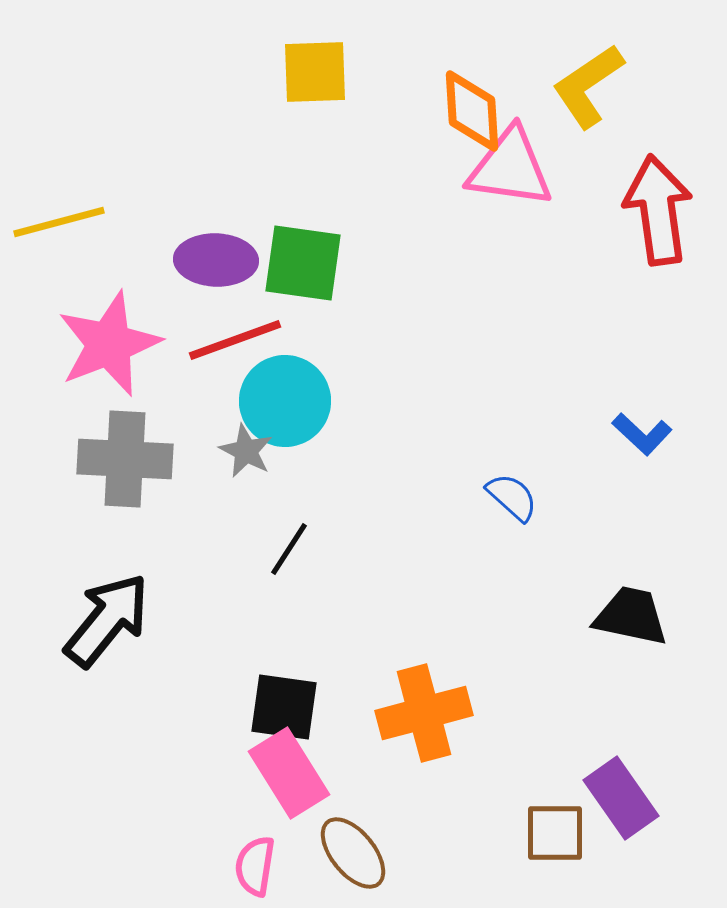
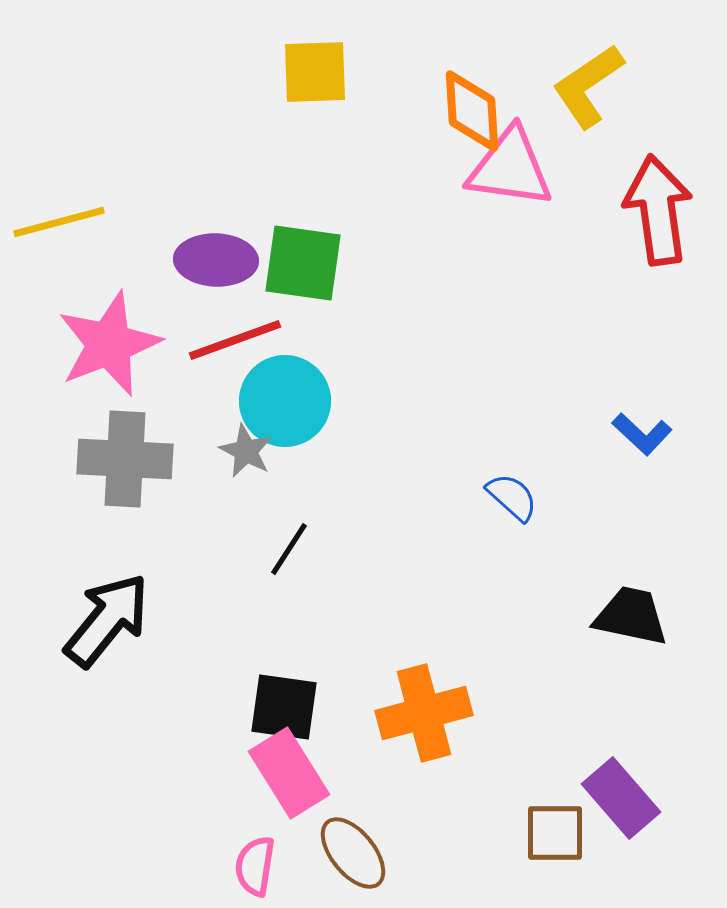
purple rectangle: rotated 6 degrees counterclockwise
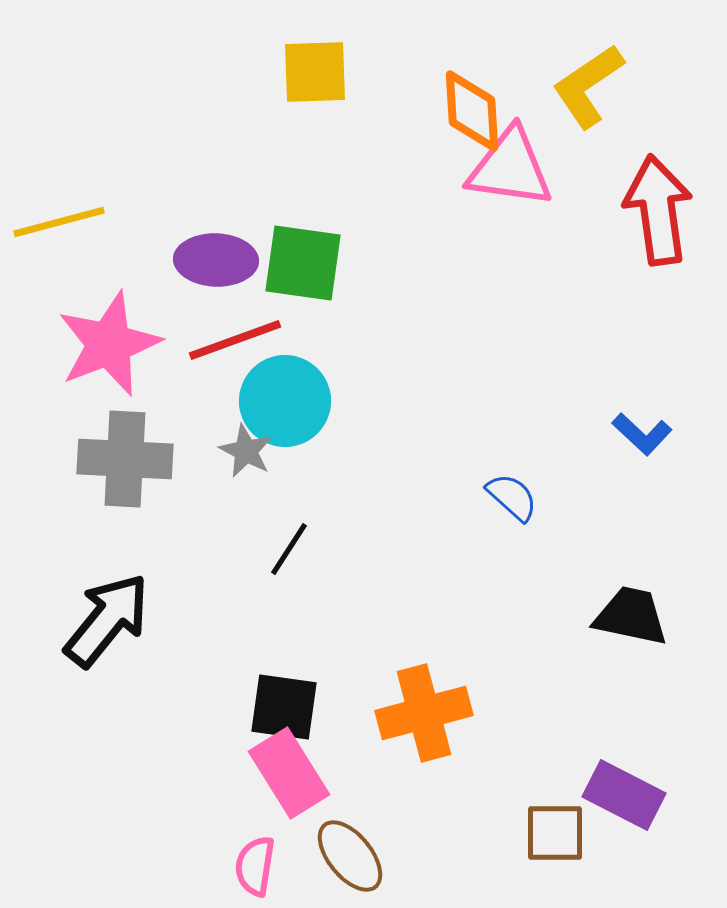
purple rectangle: moved 3 px right, 3 px up; rotated 22 degrees counterclockwise
brown ellipse: moved 3 px left, 3 px down
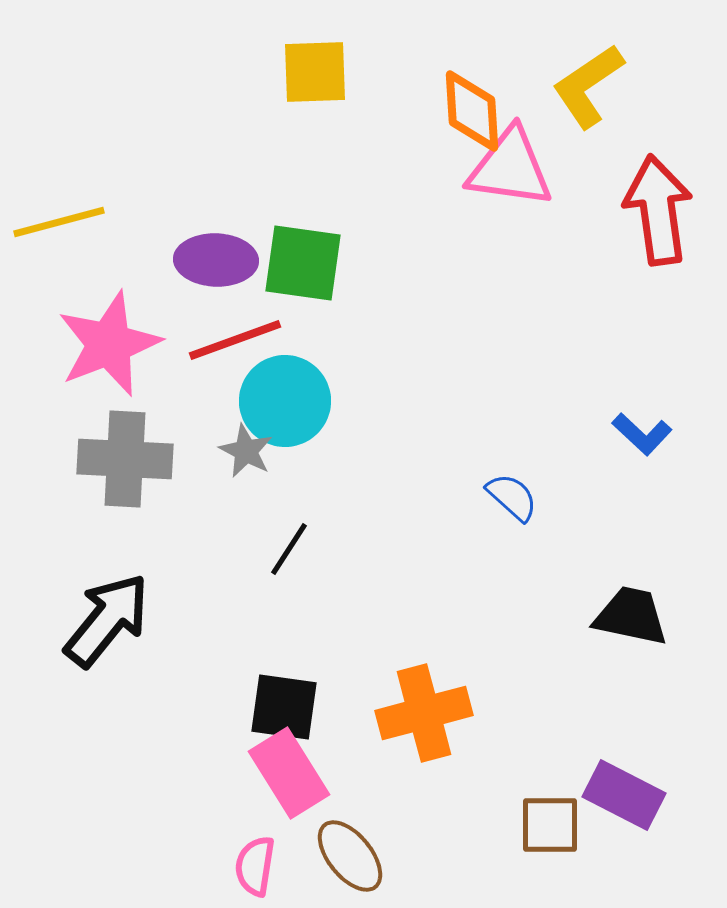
brown square: moved 5 px left, 8 px up
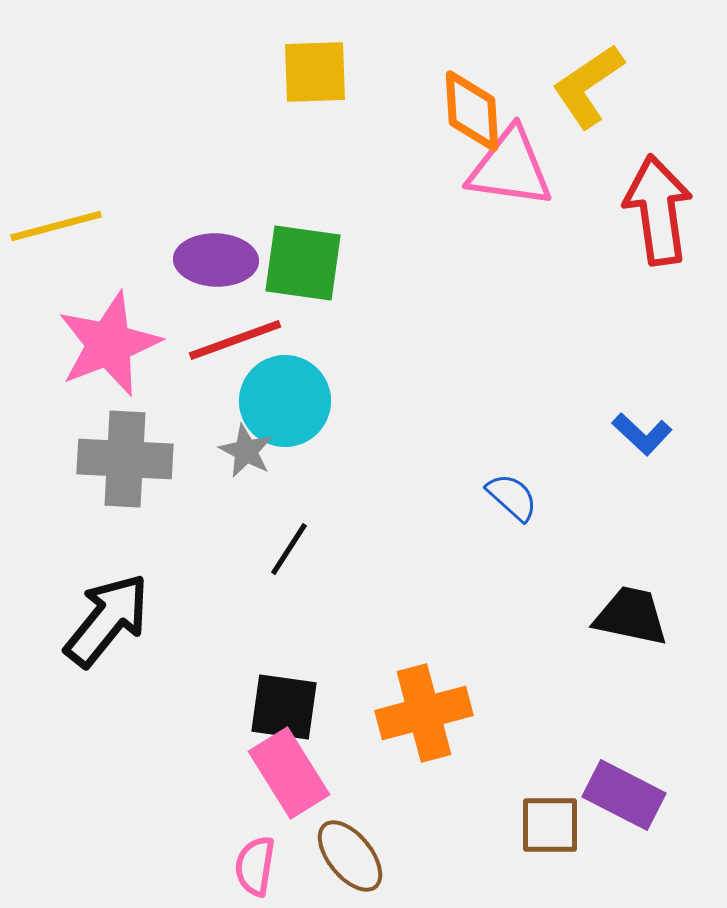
yellow line: moved 3 px left, 4 px down
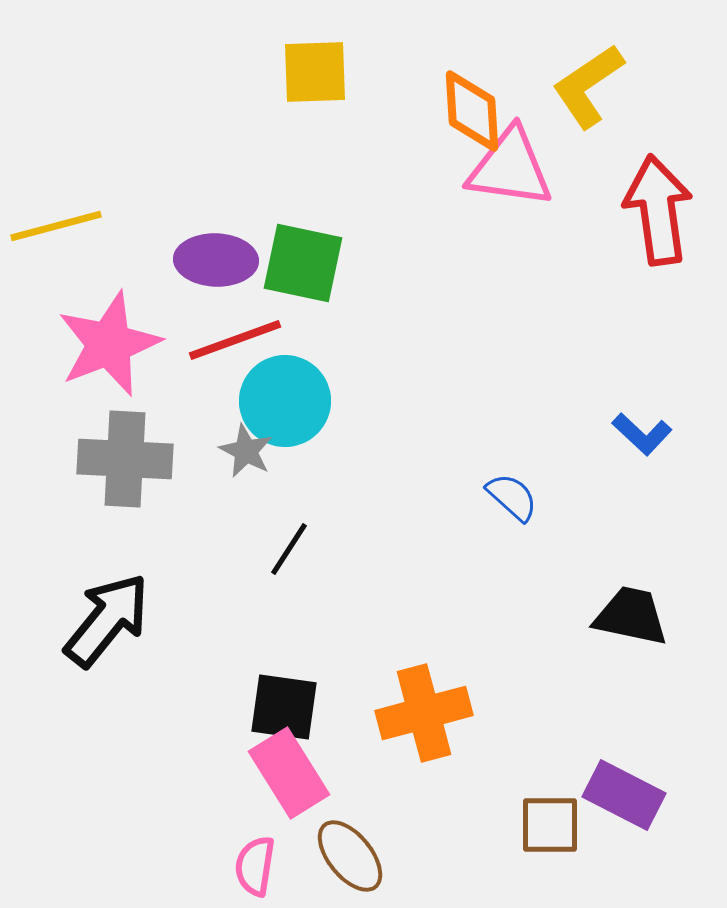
green square: rotated 4 degrees clockwise
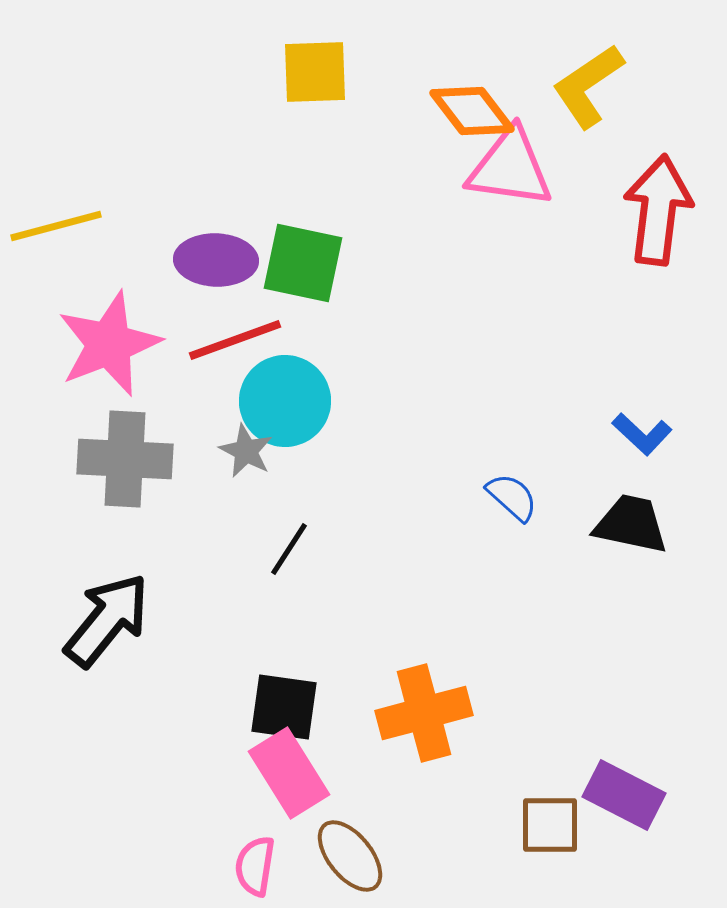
orange diamond: rotated 34 degrees counterclockwise
red arrow: rotated 15 degrees clockwise
black trapezoid: moved 92 px up
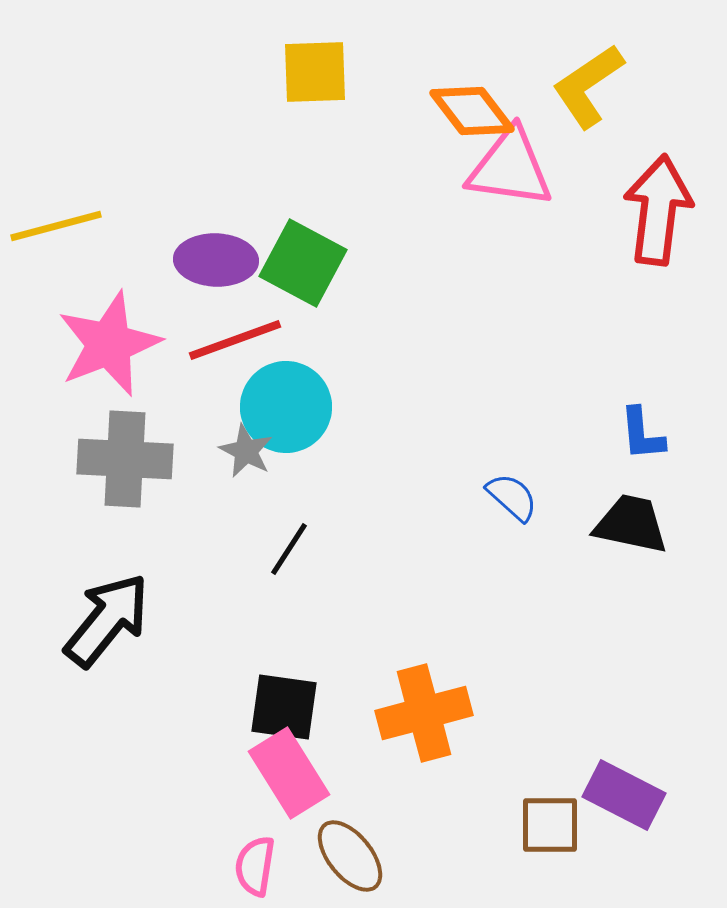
green square: rotated 16 degrees clockwise
cyan circle: moved 1 px right, 6 px down
blue L-shape: rotated 42 degrees clockwise
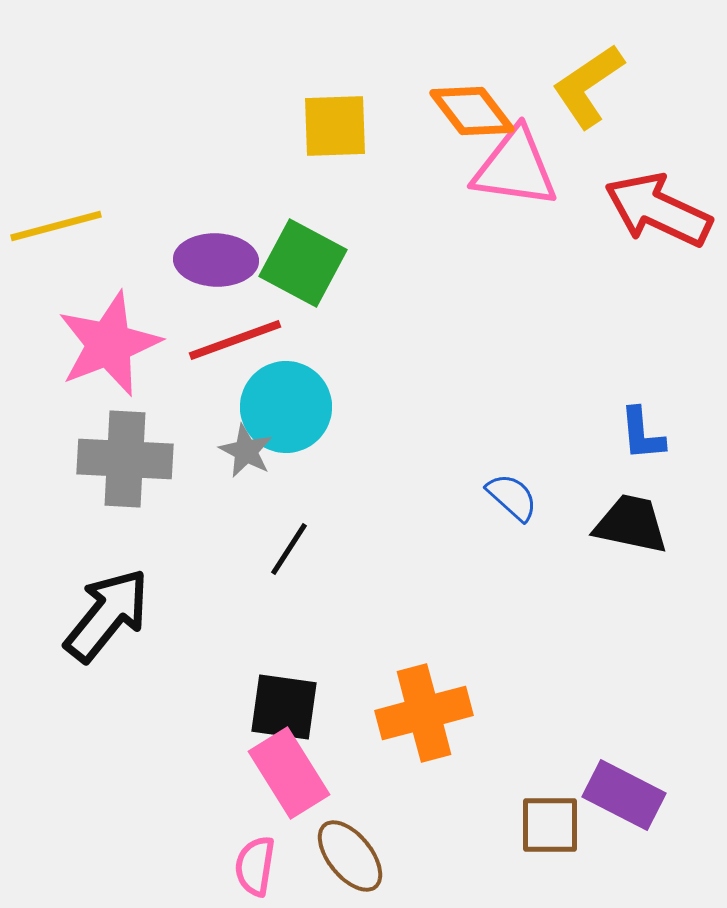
yellow square: moved 20 px right, 54 px down
pink triangle: moved 5 px right
red arrow: rotated 72 degrees counterclockwise
black arrow: moved 5 px up
